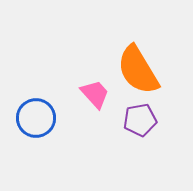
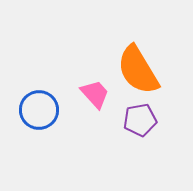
blue circle: moved 3 px right, 8 px up
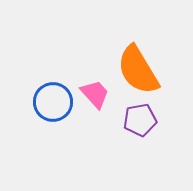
blue circle: moved 14 px right, 8 px up
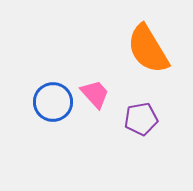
orange semicircle: moved 10 px right, 21 px up
purple pentagon: moved 1 px right, 1 px up
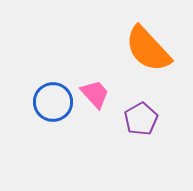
orange semicircle: rotated 12 degrees counterclockwise
purple pentagon: rotated 20 degrees counterclockwise
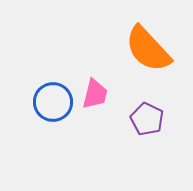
pink trapezoid: rotated 56 degrees clockwise
purple pentagon: moved 6 px right; rotated 16 degrees counterclockwise
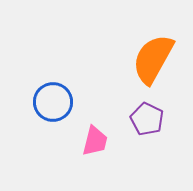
orange semicircle: moved 5 px right, 10 px down; rotated 72 degrees clockwise
pink trapezoid: moved 47 px down
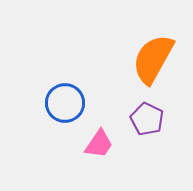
blue circle: moved 12 px right, 1 px down
pink trapezoid: moved 4 px right, 3 px down; rotated 20 degrees clockwise
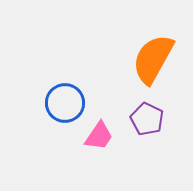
pink trapezoid: moved 8 px up
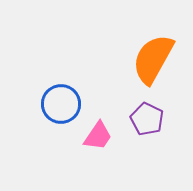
blue circle: moved 4 px left, 1 px down
pink trapezoid: moved 1 px left
